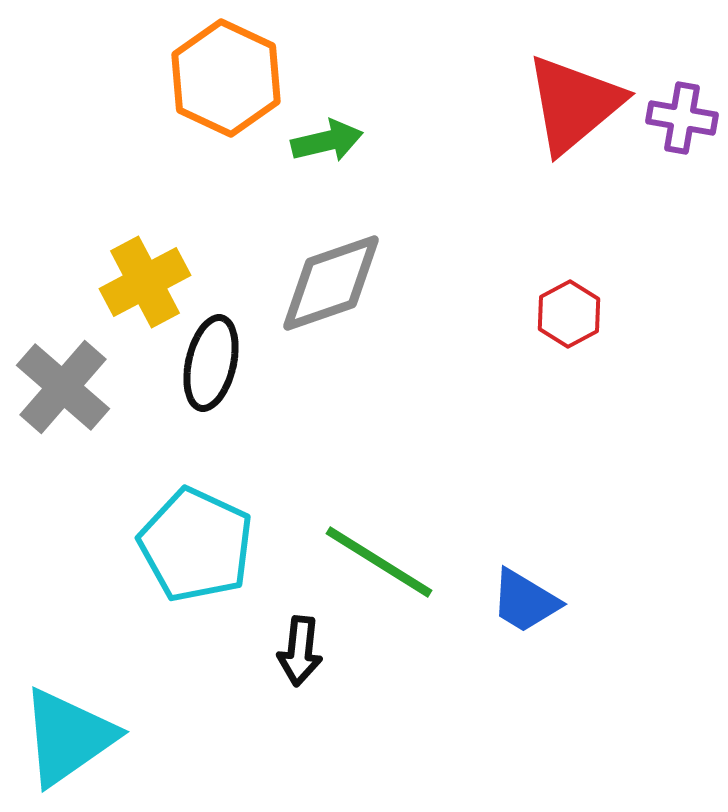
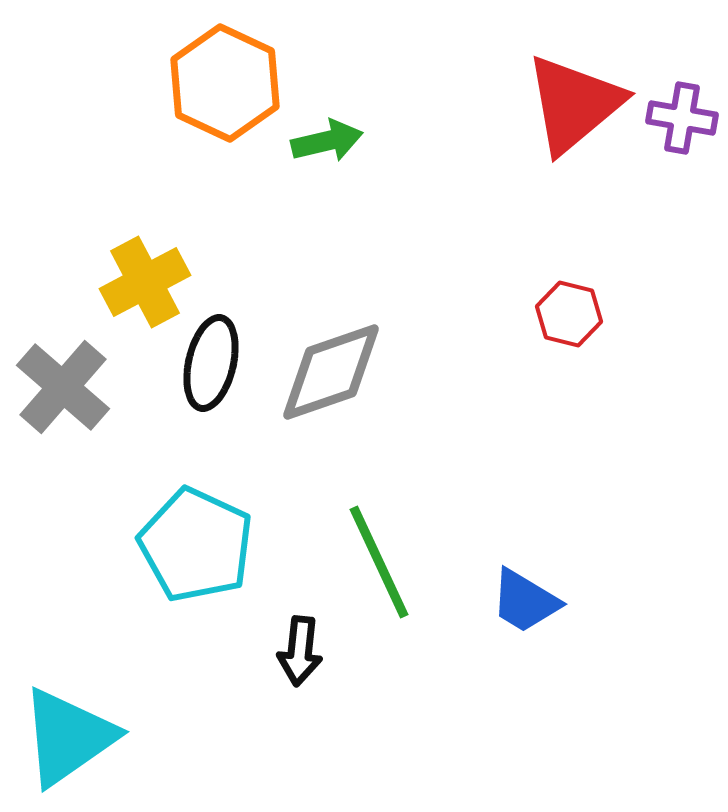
orange hexagon: moved 1 px left, 5 px down
gray diamond: moved 89 px down
red hexagon: rotated 18 degrees counterclockwise
green line: rotated 33 degrees clockwise
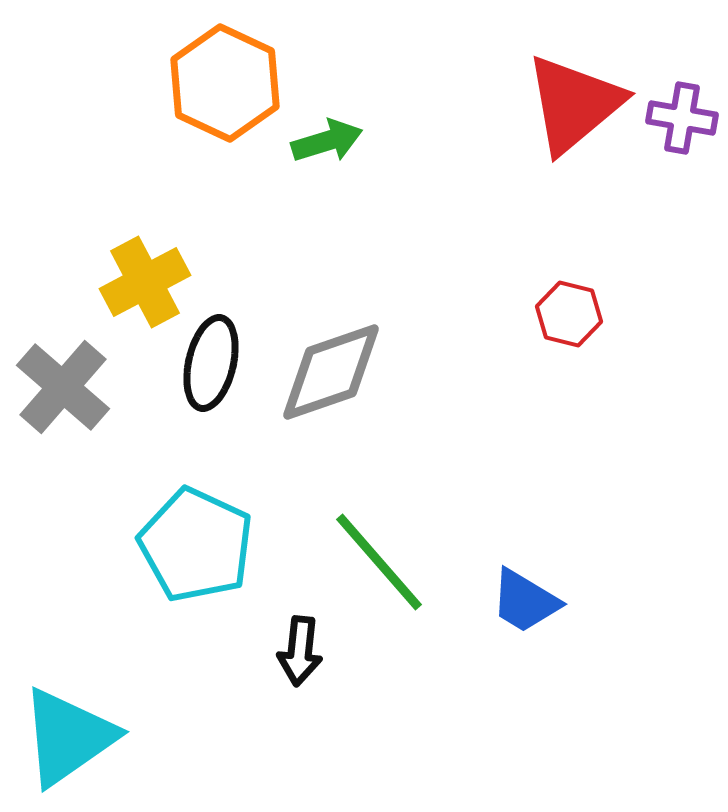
green arrow: rotated 4 degrees counterclockwise
green line: rotated 16 degrees counterclockwise
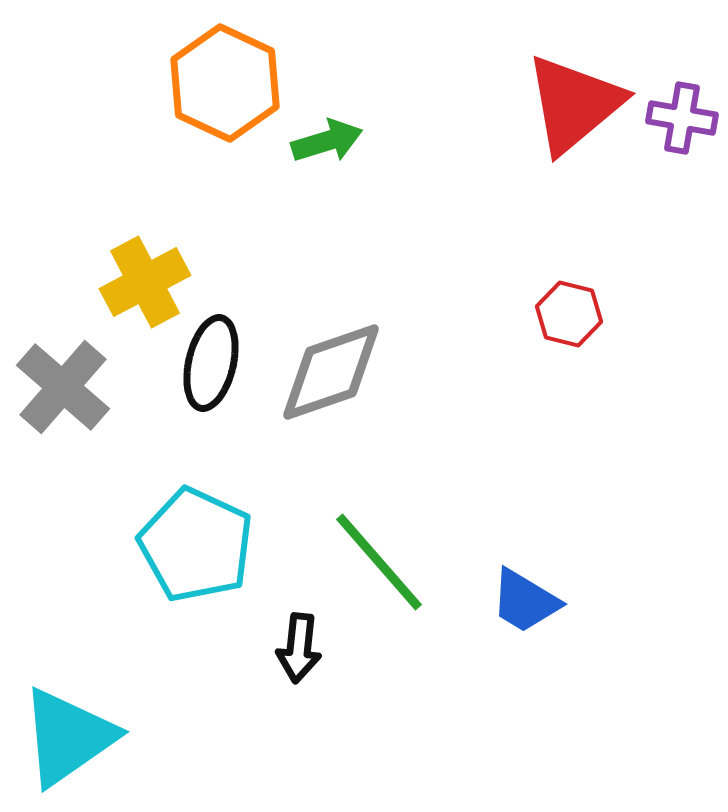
black arrow: moved 1 px left, 3 px up
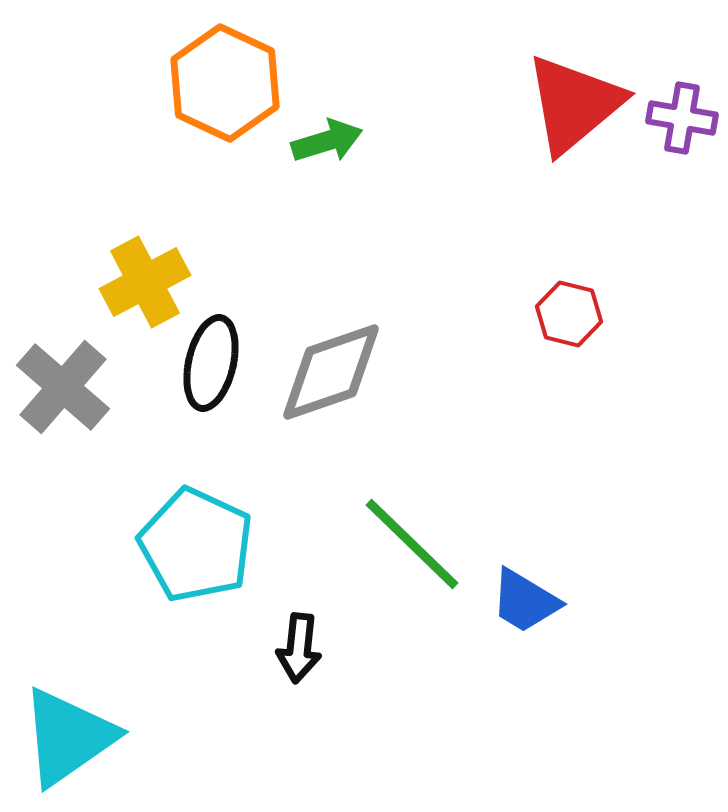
green line: moved 33 px right, 18 px up; rotated 5 degrees counterclockwise
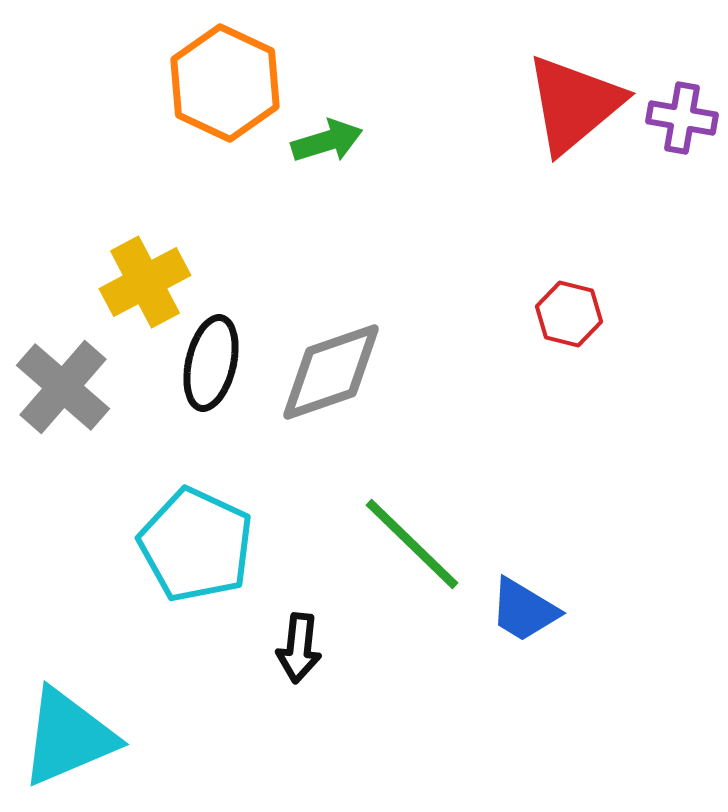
blue trapezoid: moved 1 px left, 9 px down
cyan triangle: rotated 12 degrees clockwise
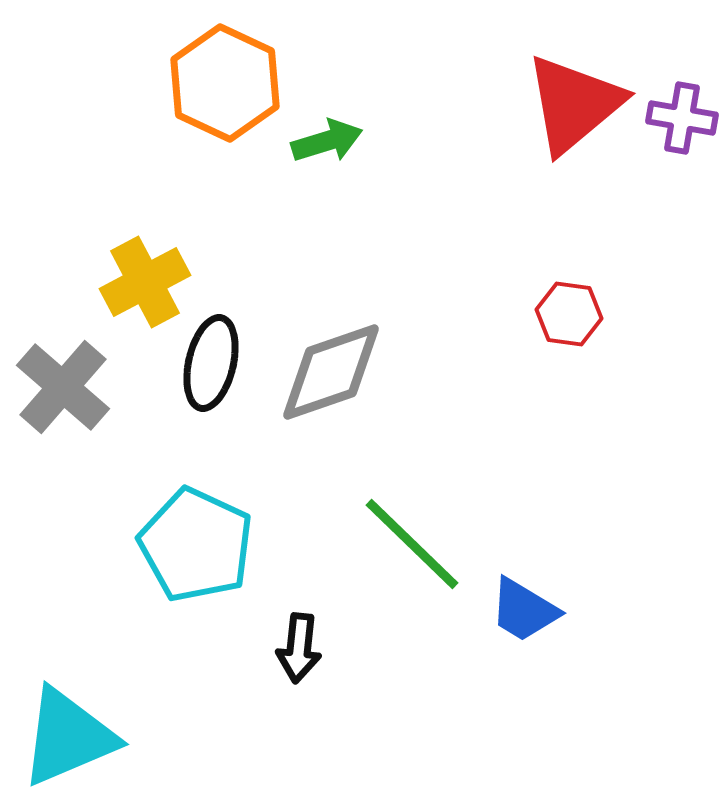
red hexagon: rotated 6 degrees counterclockwise
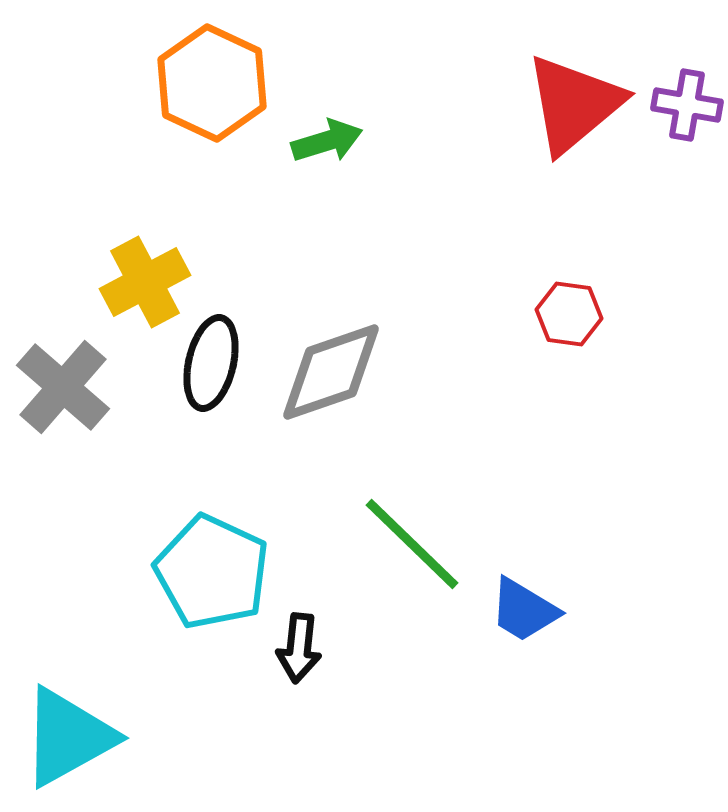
orange hexagon: moved 13 px left
purple cross: moved 5 px right, 13 px up
cyan pentagon: moved 16 px right, 27 px down
cyan triangle: rotated 6 degrees counterclockwise
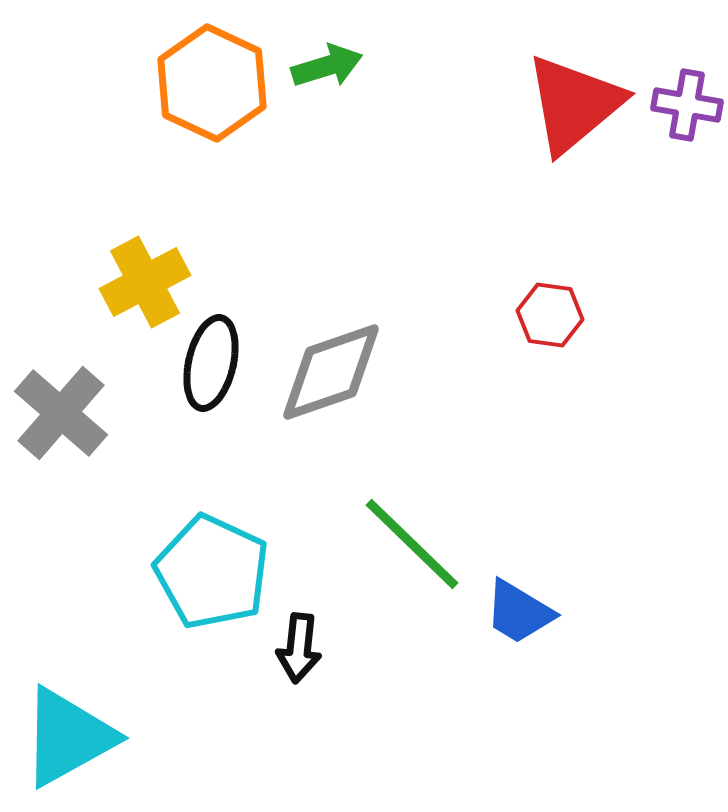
green arrow: moved 75 px up
red hexagon: moved 19 px left, 1 px down
gray cross: moved 2 px left, 26 px down
blue trapezoid: moved 5 px left, 2 px down
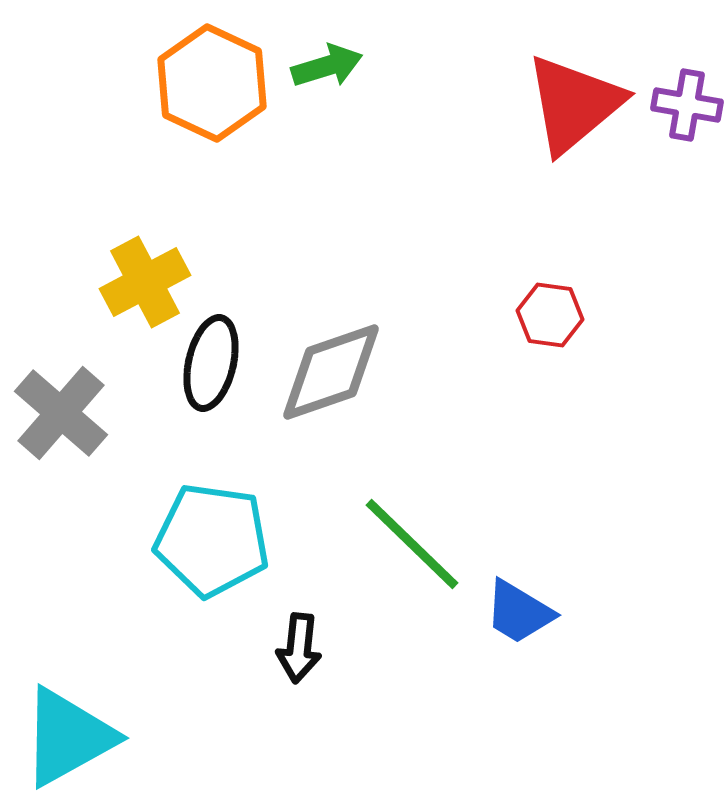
cyan pentagon: moved 32 px up; rotated 17 degrees counterclockwise
